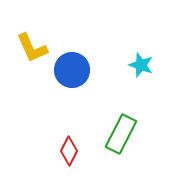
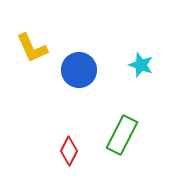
blue circle: moved 7 px right
green rectangle: moved 1 px right, 1 px down
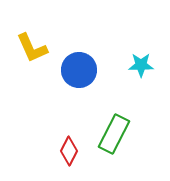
cyan star: rotated 20 degrees counterclockwise
green rectangle: moved 8 px left, 1 px up
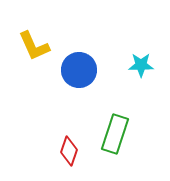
yellow L-shape: moved 2 px right, 2 px up
green rectangle: moved 1 px right; rotated 9 degrees counterclockwise
red diamond: rotated 8 degrees counterclockwise
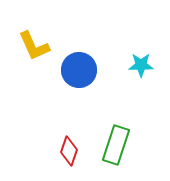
green rectangle: moved 1 px right, 11 px down
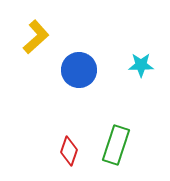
yellow L-shape: moved 2 px right, 9 px up; rotated 108 degrees counterclockwise
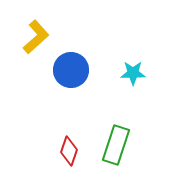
cyan star: moved 8 px left, 8 px down
blue circle: moved 8 px left
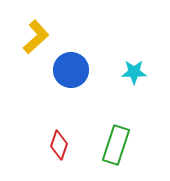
cyan star: moved 1 px right, 1 px up
red diamond: moved 10 px left, 6 px up
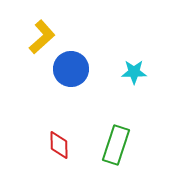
yellow L-shape: moved 6 px right
blue circle: moved 1 px up
red diamond: rotated 20 degrees counterclockwise
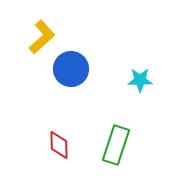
cyan star: moved 6 px right, 8 px down
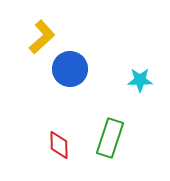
blue circle: moved 1 px left
green rectangle: moved 6 px left, 7 px up
